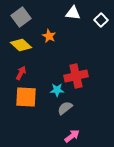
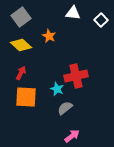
cyan star: moved 1 px up; rotated 24 degrees clockwise
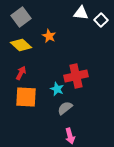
white triangle: moved 8 px right
pink arrow: moved 2 px left; rotated 112 degrees clockwise
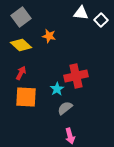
orange star: rotated 16 degrees counterclockwise
cyan star: rotated 16 degrees clockwise
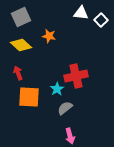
gray square: rotated 12 degrees clockwise
red arrow: moved 3 px left; rotated 48 degrees counterclockwise
orange square: moved 3 px right
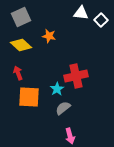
gray semicircle: moved 2 px left
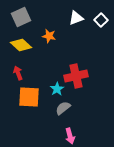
white triangle: moved 5 px left, 5 px down; rotated 28 degrees counterclockwise
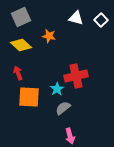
white triangle: rotated 35 degrees clockwise
